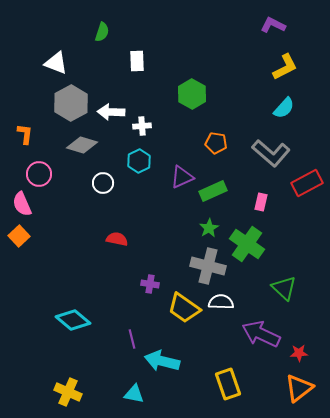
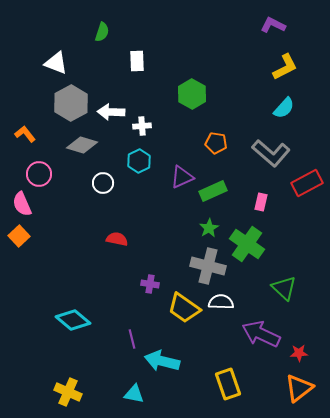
orange L-shape: rotated 45 degrees counterclockwise
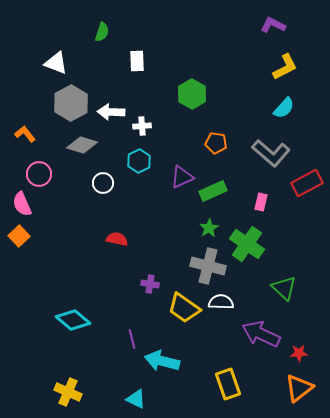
cyan triangle: moved 2 px right, 5 px down; rotated 15 degrees clockwise
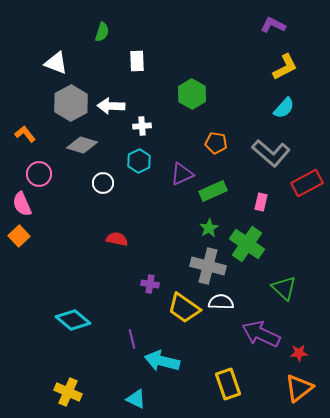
white arrow: moved 6 px up
purple triangle: moved 3 px up
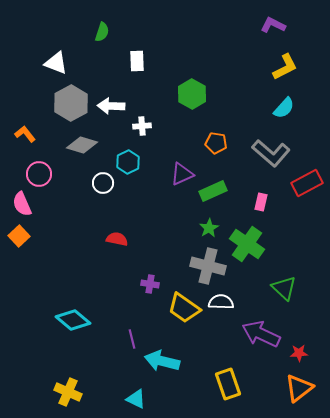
cyan hexagon: moved 11 px left, 1 px down
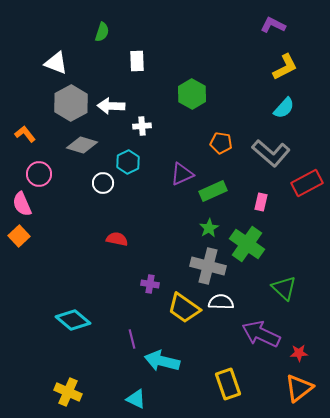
orange pentagon: moved 5 px right
